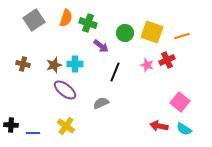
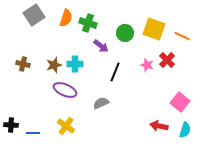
gray square: moved 5 px up
yellow square: moved 2 px right, 3 px up
orange line: rotated 42 degrees clockwise
red cross: rotated 21 degrees counterclockwise
purple ellipse: rotated 15 degrees counterclockwise
cyan semicircle: moved 1 px right, 1 px down; rotated 105 degrees counterclockwise
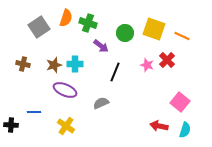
gray square: moved 5 px right, 12 px down
blue line: moved 1 px right, 21 px up
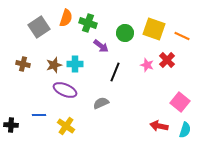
blue line: moved 5 px right, 3 px down
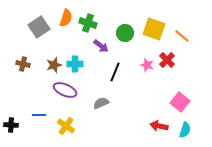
orange line: rotated 14 degrees clockwise
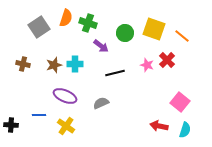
black line: moved 1 px down; rotated 54 degrees clockwise
purple ellipse: moved 6 px down
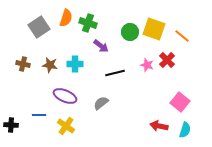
green circle: moved 5 px right, 1 px up
brown star: moved 4 px left; rotated 28 degrees clockwise
gray semicircle: rotated 14 degrees counterclockwise
